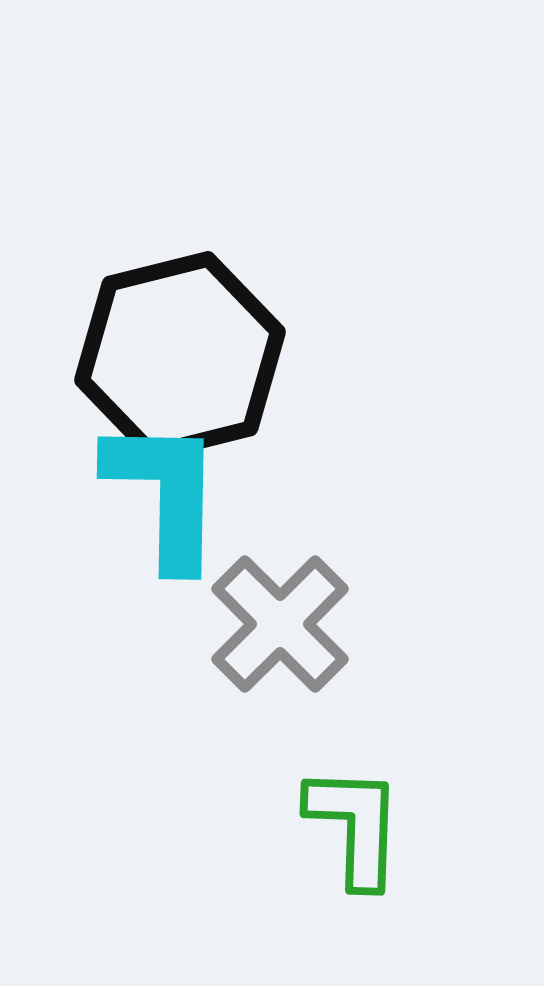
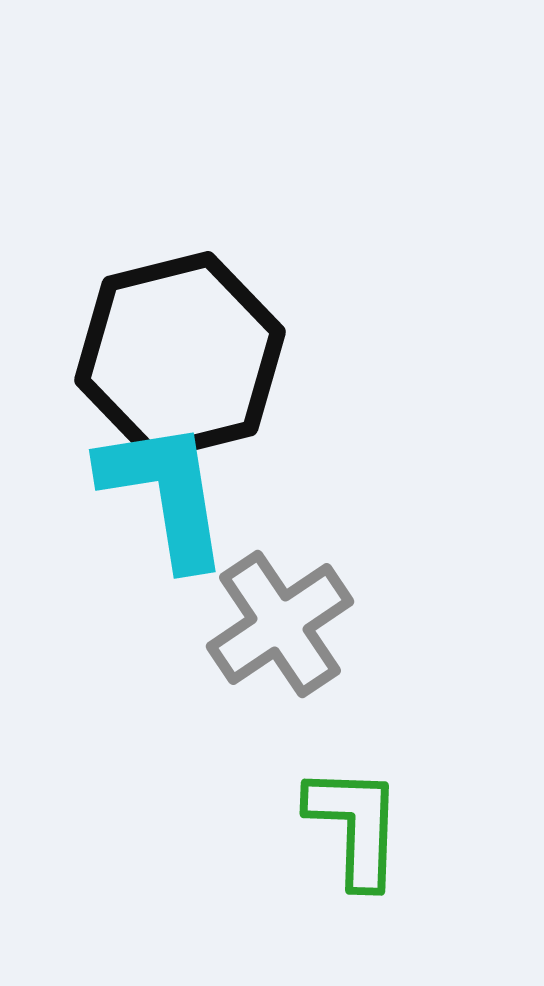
cyan L-shape: rotated 10 degrees counterclockwise
gray cross: rotated 11 degrees clockwise
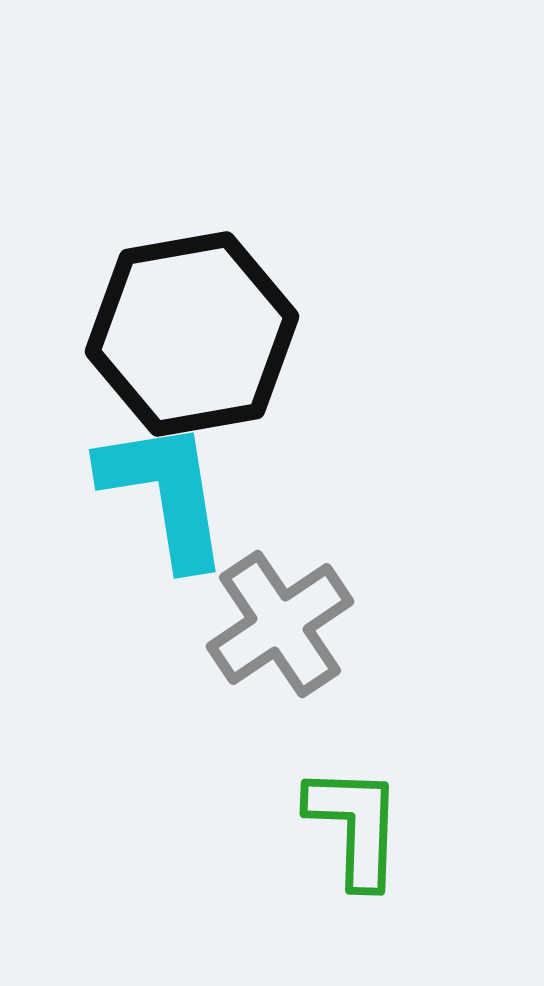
black hexagon: moved 12 px right, 22 px up; rotated 4 degrees clockwise
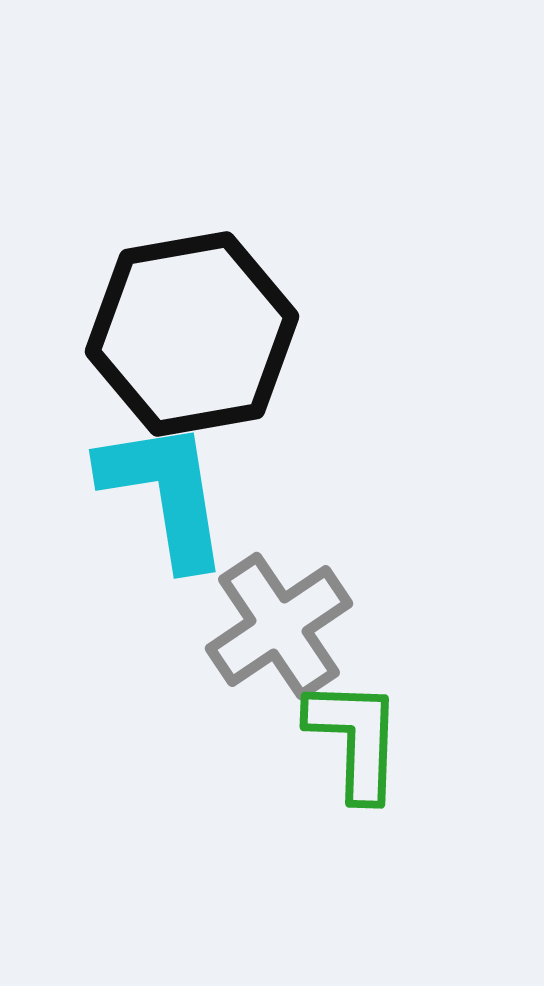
gray cross: moved 1 px left, 2 px down
green L-shape: moved 87 px up
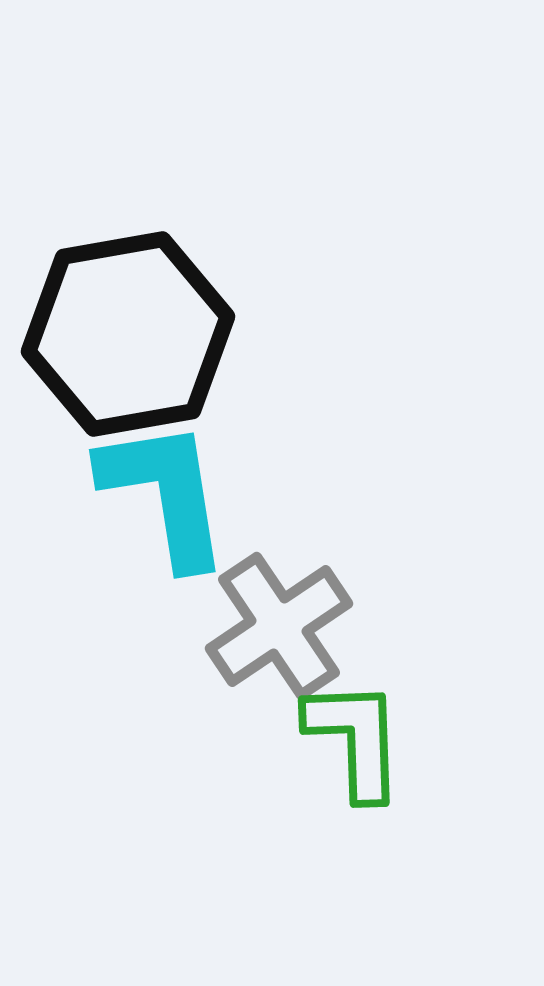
black hexagon: moved 64 px left
green L-shape: rotated 4 degrees counterclockwise
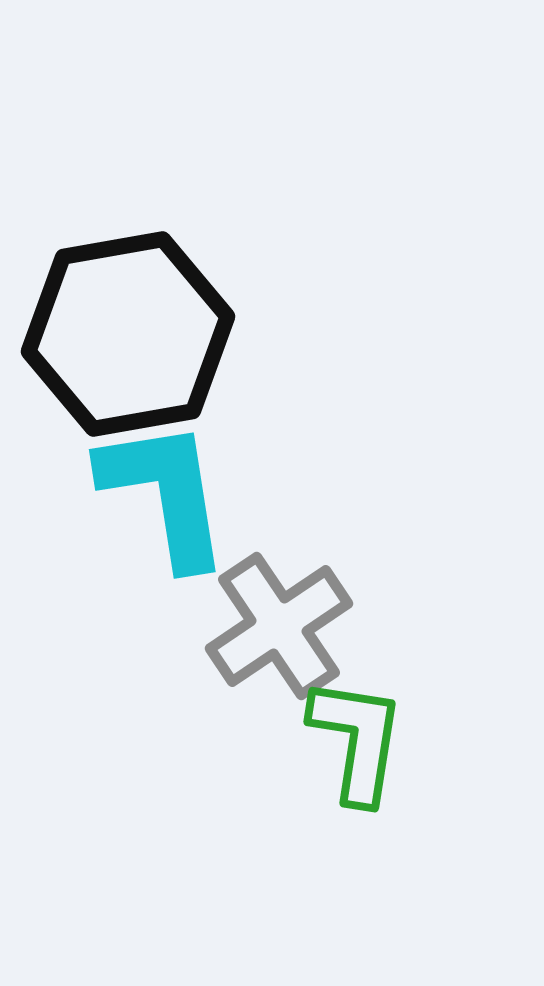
green L-shape: moved 2 px right, 1 px down; rotated 11 degrees clockwise
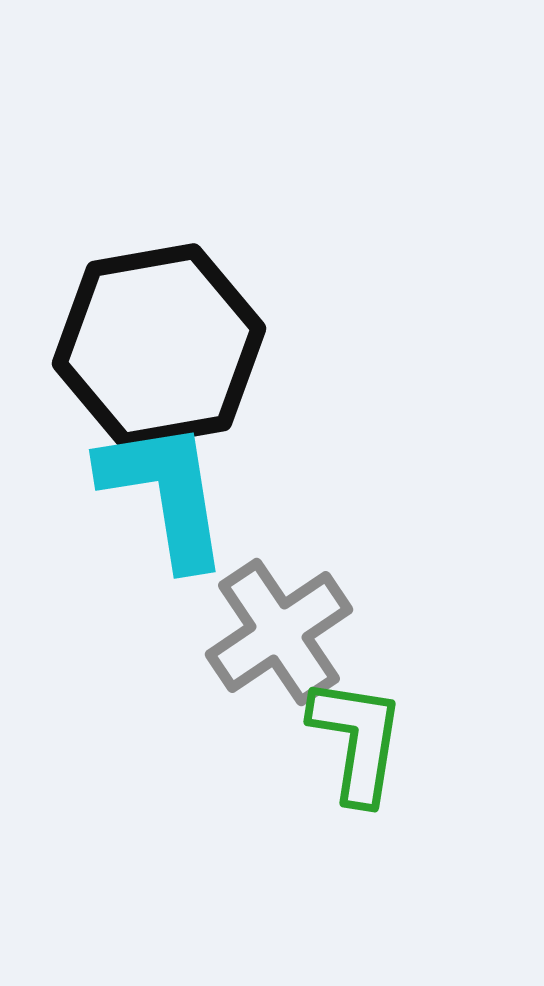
black hexagon: moved 31 px right, 12 px down
gray cross: moved 6 px down
